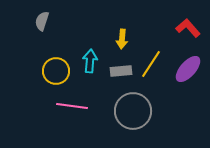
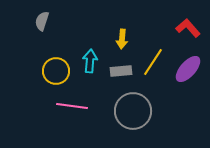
yellow line: moved 2 px right, 2 px up
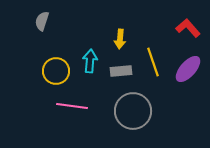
yellow arrow: moved 2 px left
yellow line: rotated 52 degrees counterclockwise
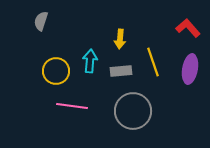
gray semicircle: moved 1 px left
purple ellipse: moved 2 px right; rotated 32 degrees counterclockwise
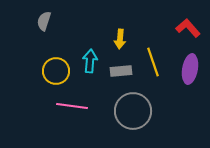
gray semicircle: moved 3 px right
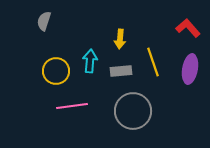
pink line: rotated 16 degrees counterclockwise
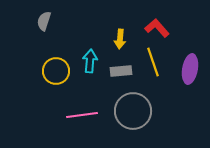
red L-shape: moved 31 px left
pink line: moved 10 px right, 9 px down
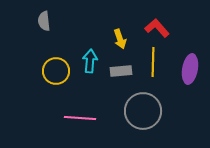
gray semicircle: rotated 24 degrees counterclockwise
yellow arrow: rotated 24 degrees counterclockwise
yellow line: rotated 20 degrees clockwise
gray circle: moved 10 px right
pink line: moved 2 px left, 3 px down; rotated 12 degrees clockwise
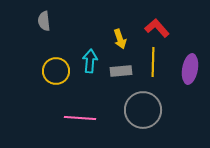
gray circle: moved 1 px up
